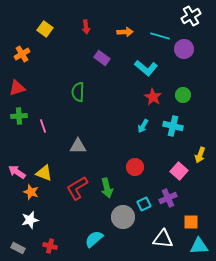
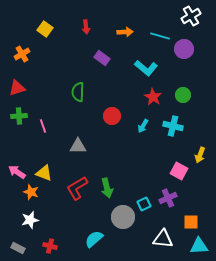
red circle: moved 23 px left, 51 px up
pink square: rotated 12 degrees counterclockwise
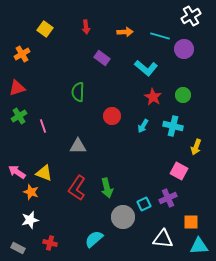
green cross: rotated 28 degrees counterclockwise
yellow arrow: moved 4 px left, 8 px up
red L-shape: rotated 25 degrees counterclockwise
red cross: moved 3 px up
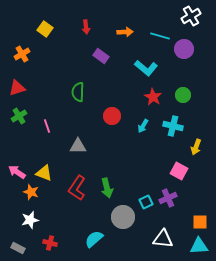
purple rectangle: moved 1 px left, 2 px up
pink line: moved 4 px right
cyan square: moved 2 px right, 2 px up
orange square: moved 9 px right
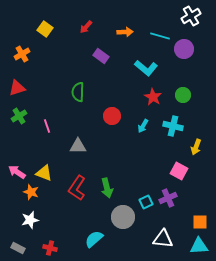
red arrow: rotated 48 degrees clockwise
red cross: moved 5 px down
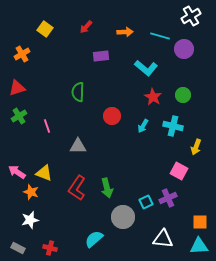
purple rectangle: rotated 42 degrees counterclockwise
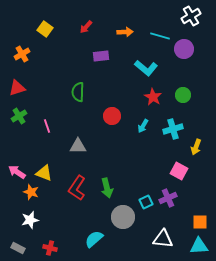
cyan cross: moved 3 px down; rotated 30 degrees counterclockwise
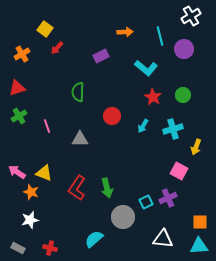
red arrow: moved 29 px left, 21 px down
cyan line: rotated 60 degrees clockwise
purple rectangle: rotated 21 degrees counterclockwise
gray triangle: moved 2 px right, 7 px up
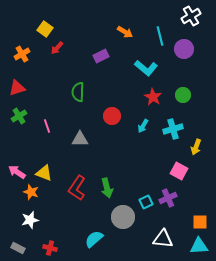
orange arrow: rotated 35 degrees clockwise
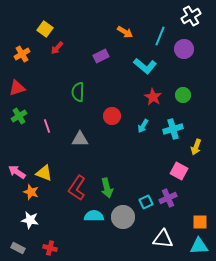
cyan line: rotated 36 degrees clockwise
cyan L-shape: moved 1 px left, 2 px up
white star: rotated 24 degrees clockwise
cyan semicircle: moved 23 px up; rotated 42 degrees clockwise
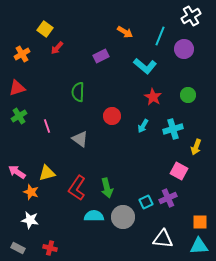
green circle: moved 5 px right
gray triangle: rotated 36 degrees clockwise
yellow triangle: moved 3 px right; rotated 36 degrees counterclockwise
